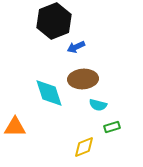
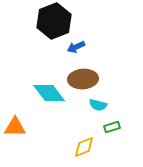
cyan diamond: rotated 20 degrees counterclockwise
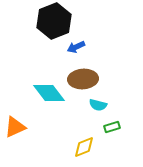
orange triangle: rotated 25 degrees counterclockwise
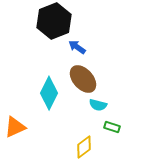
blue arrow: moved 1 px right; rotated 60 degrees clockwise
brown ellipse: rotated 52 degrees clockwise
cyan diamond: rotated 64 degrees clockwise
green rectangle: rotated 35 degrees clockwise
yellow diamond: rotated 15 degrees counterclockwise
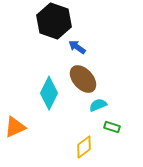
black hexagon: rotated 20 degrees counterclockwise
cyan semicircle: rotated 144 degrees clockwise
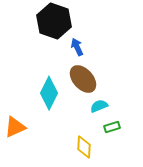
blue arrow: rotated 30 degrees clockwise
cyan semicircle: moved 1 px right, 1 px down
green rectangle: rotated 35 degrees counterclockwise
yellow diamond: rotated 50 degrees counterclockwise
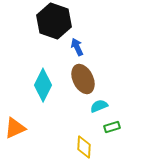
brown ellipse: rotated 16 degrees clockwise
cyan diamond: moved 6 px left, 8 px up
orange triangle: moved 1 px down
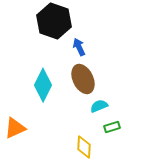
blue arrow: moved 2 px right
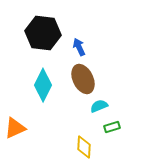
black hexagon: moved 11 px left, 12 px down; rotated 12 degrees counterclockwise
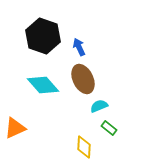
black hexagon: moved 3 px down; rotated 12 degrees clockwise
cyan diamond: rotated 68 degrees counterclockwise
green rectangle: moved 3 px left, 1 px down; rotated 56 degrees clockwise
